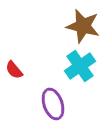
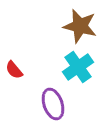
brown star: moved 3 px left
cyan cross: moved 2 px left, 1 px down
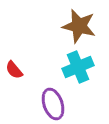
brown star: moved 1 px left
cyan cross: rotated 12 degrees clockwise
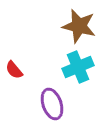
purple ellipse: moved 1 px left
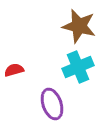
red semicircle: rotated 114 degrees clockwise
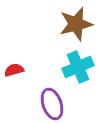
brown star: moved 3 px left, 2 px up; rotated 28 degrees counterclockwise
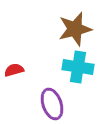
brown star: moved 1 px left, 5 px down
cyan cross: rotated 32 degrees clockwise
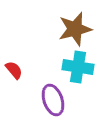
red semicircle: rotated 66 degrees clockwise
purple ellipse: moved 1 px right, 4 px up
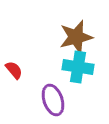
brown star: moved 1 px right, 8 px down
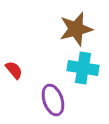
brown star: moved 8 px up
cyan cross: moved 5 px right, 1 px down
